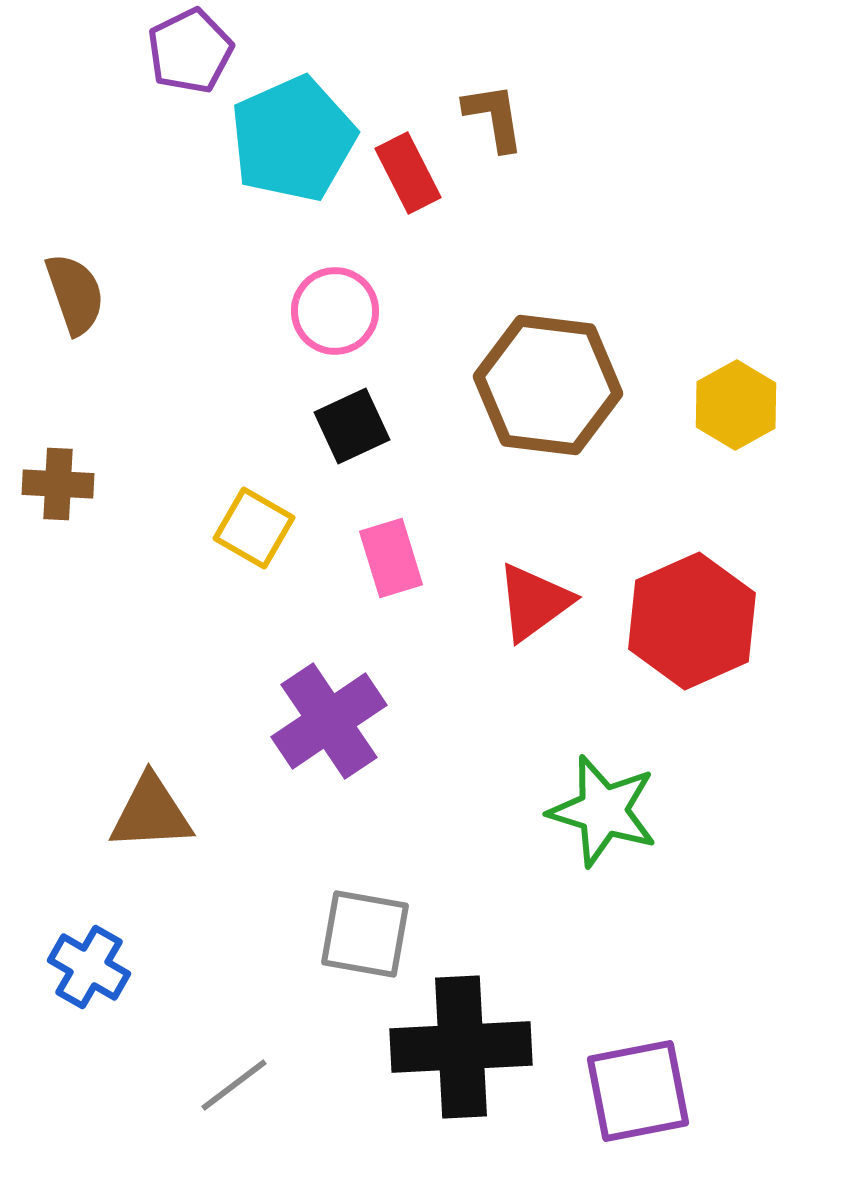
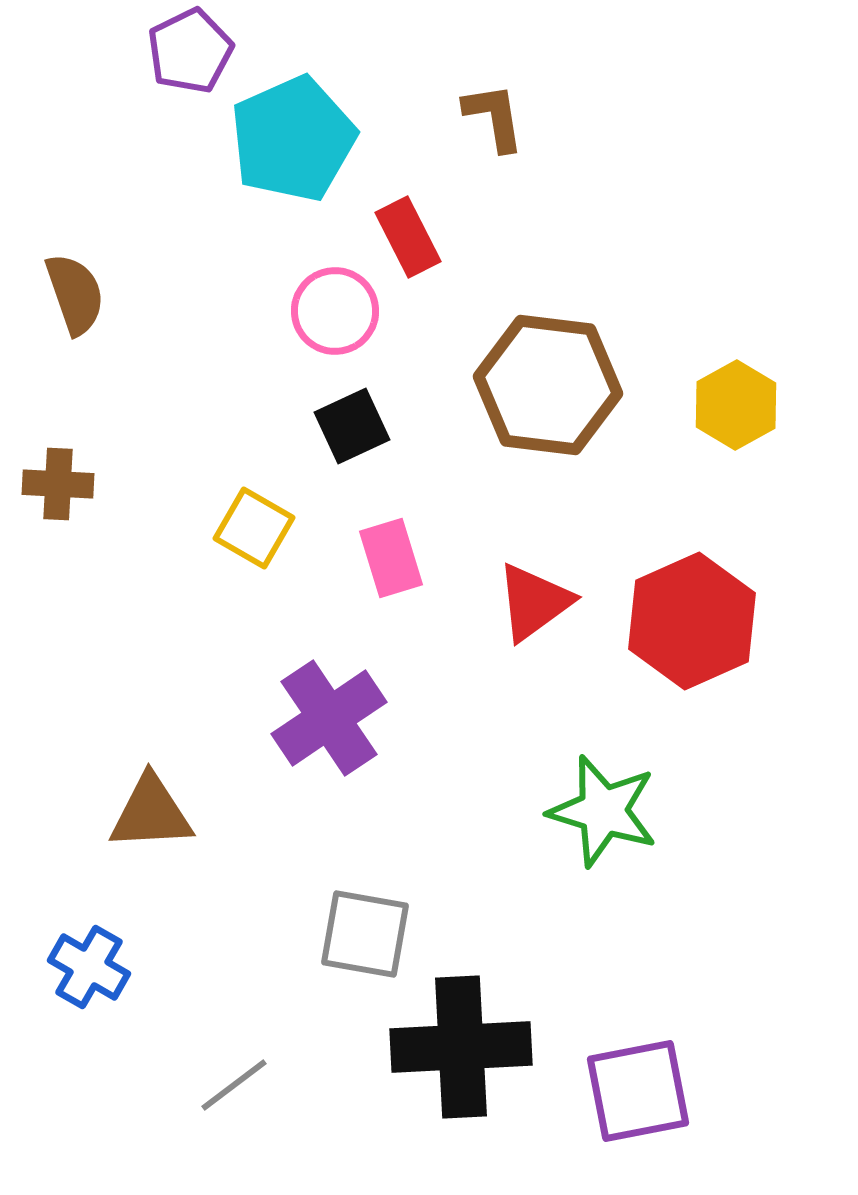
red rectangle: moved 64 px down
purple cross: moved 3 px up
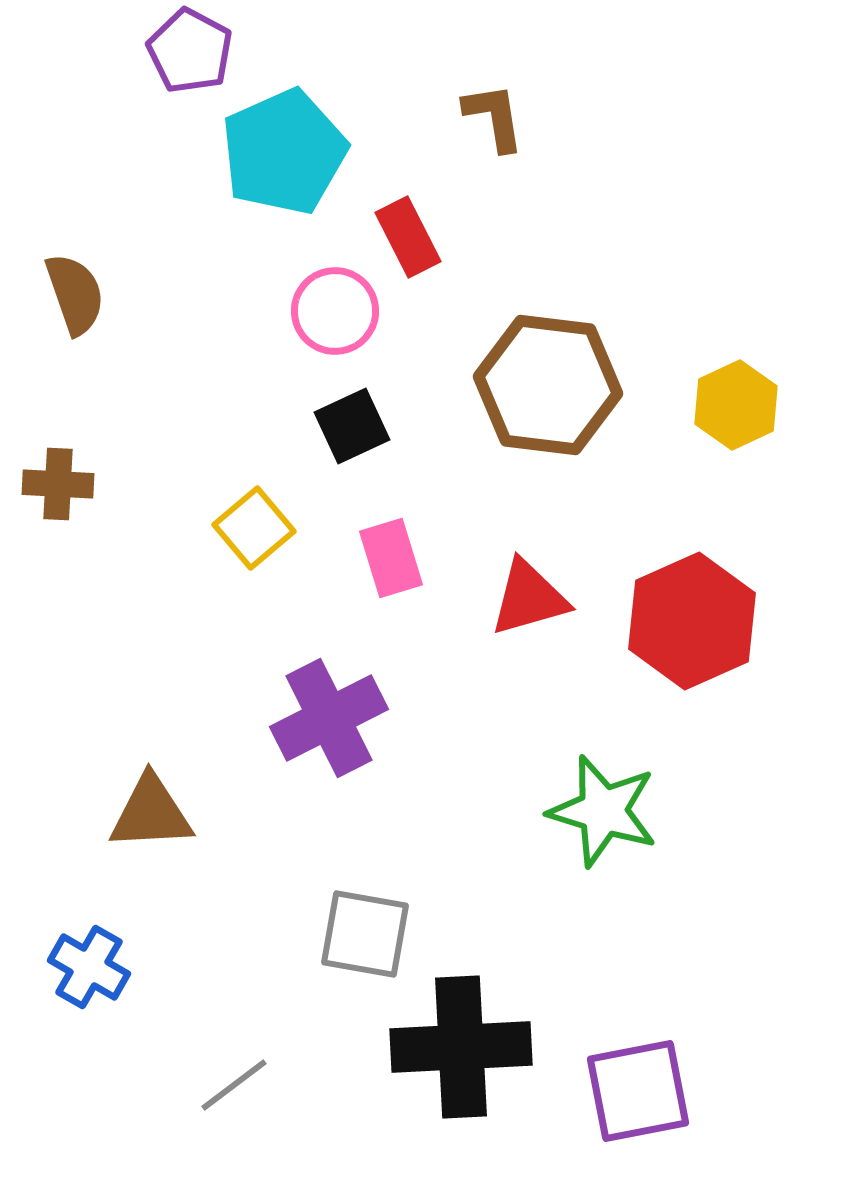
purple pentagon: rotated 18 degrees counterclockwise
cyan pentagon: moved 9 px left, 13 px down
yellow hexagon: rotated 4 degrees clockwise
yellow square: rotated 20 degrees clockwise
red triangle: moved 5 px left, 4 px up; rotated 20 degrees clockwise
purple cross: rotated 7 degrees clockwise
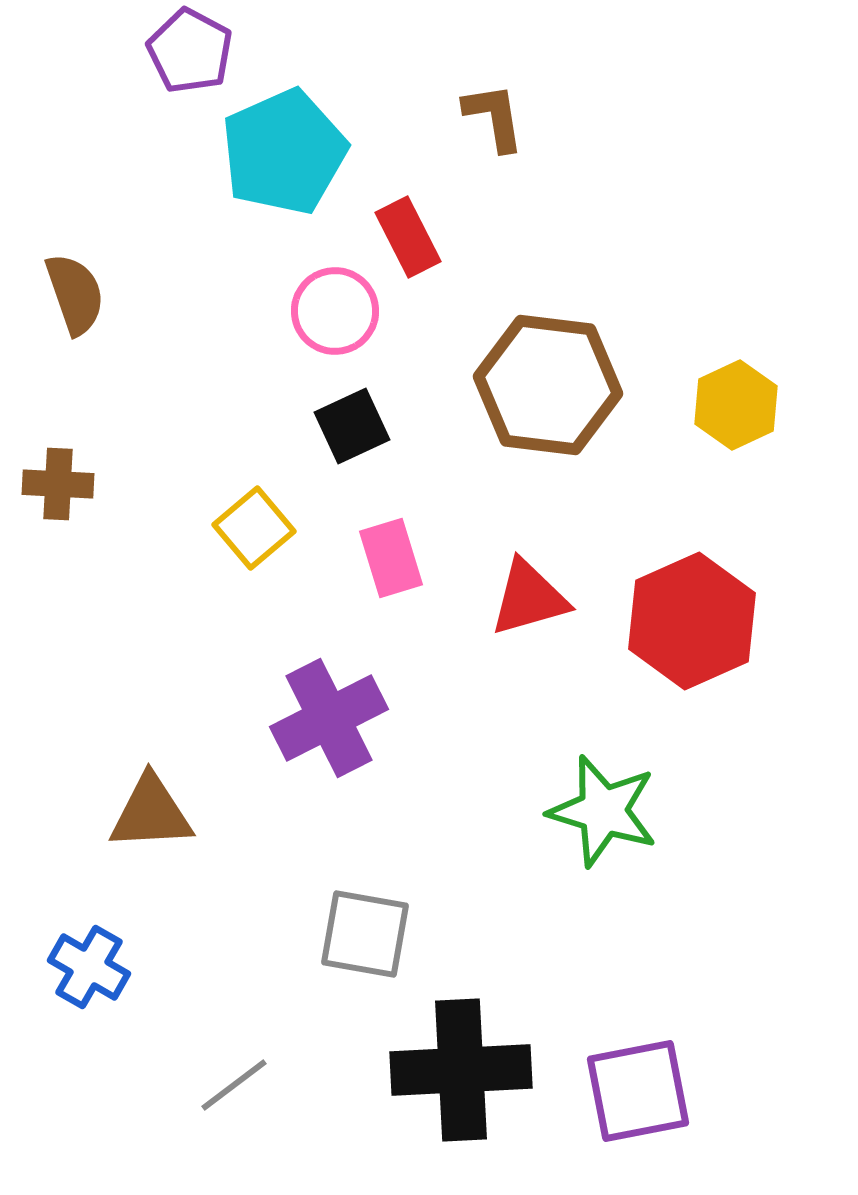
black cross: moved 23 px down
